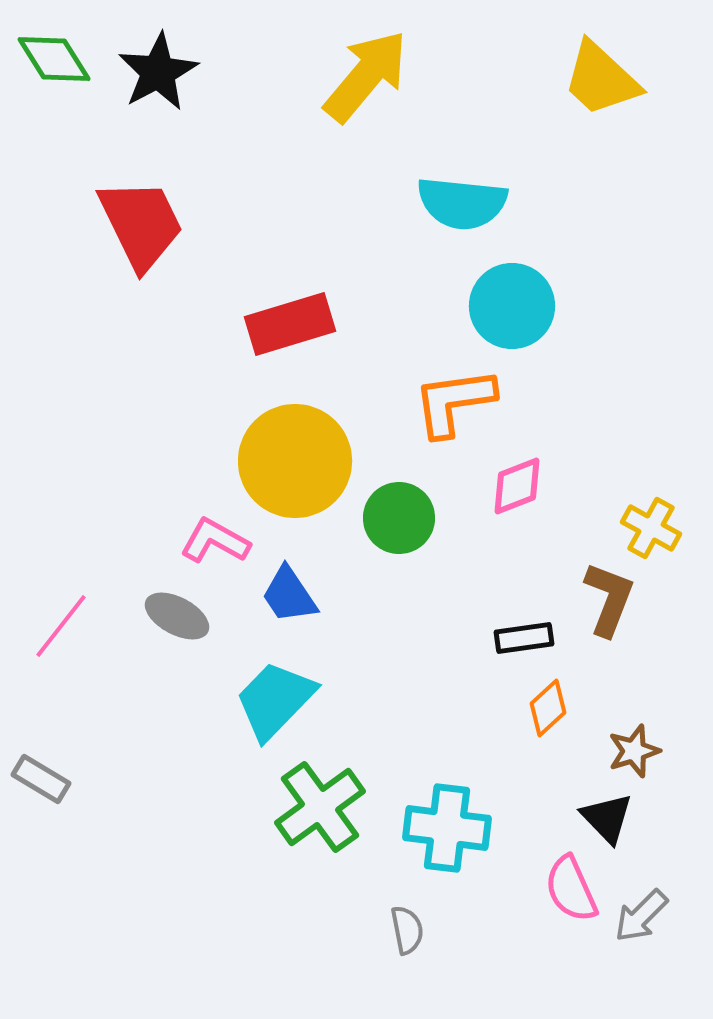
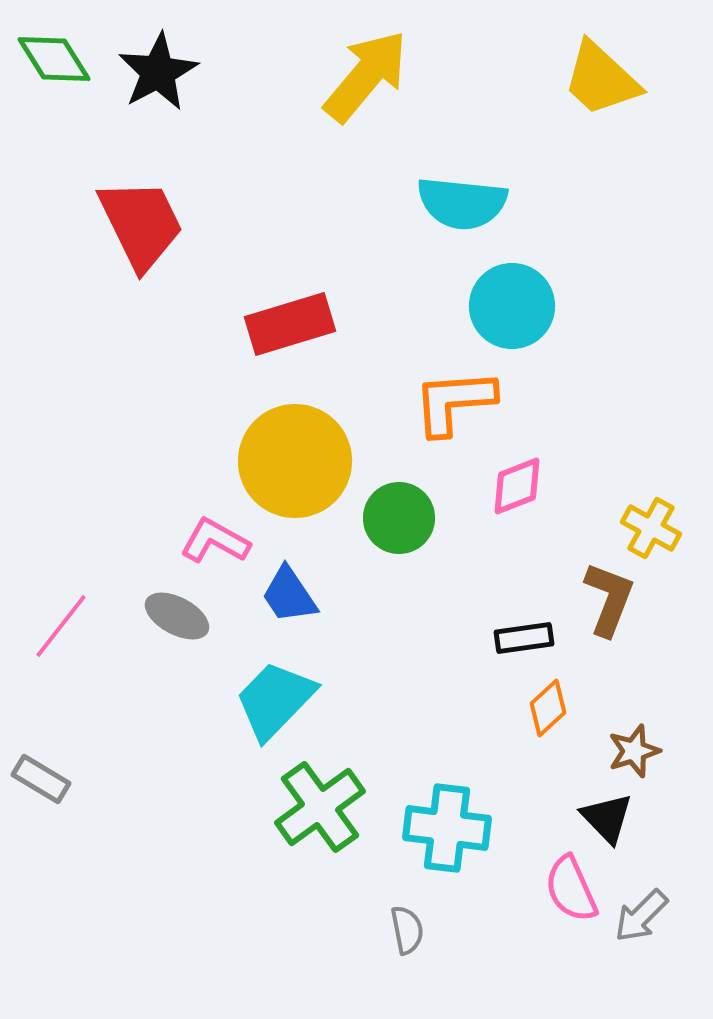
orange L-shape: rotated 4 degrees clockwise
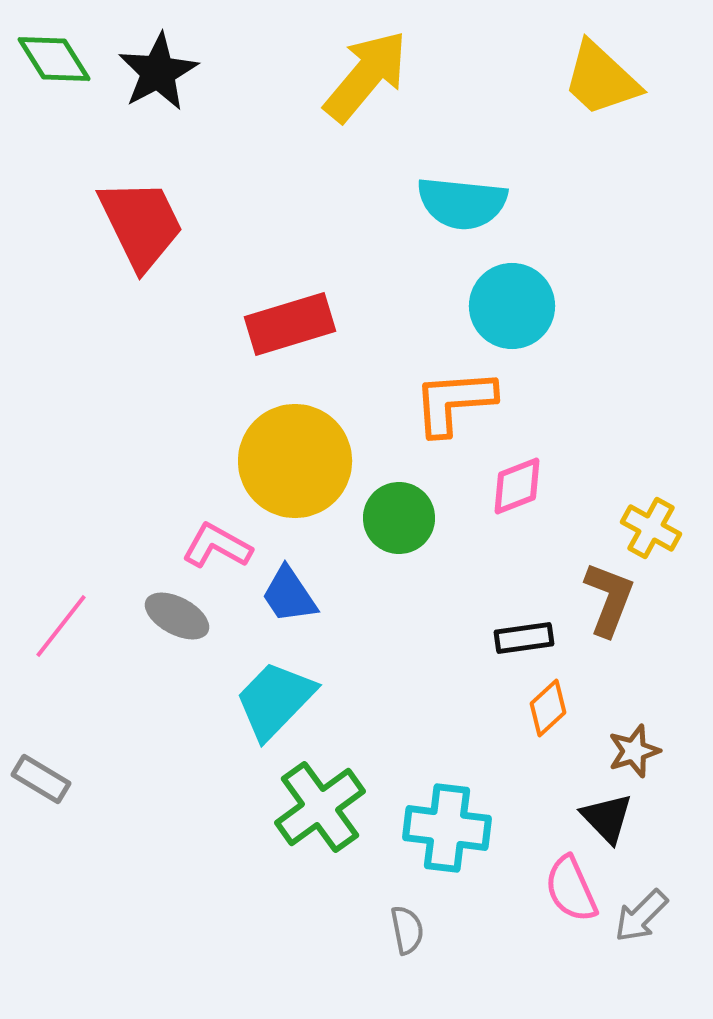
pink L-shape: moved 2 px right, 5 px down
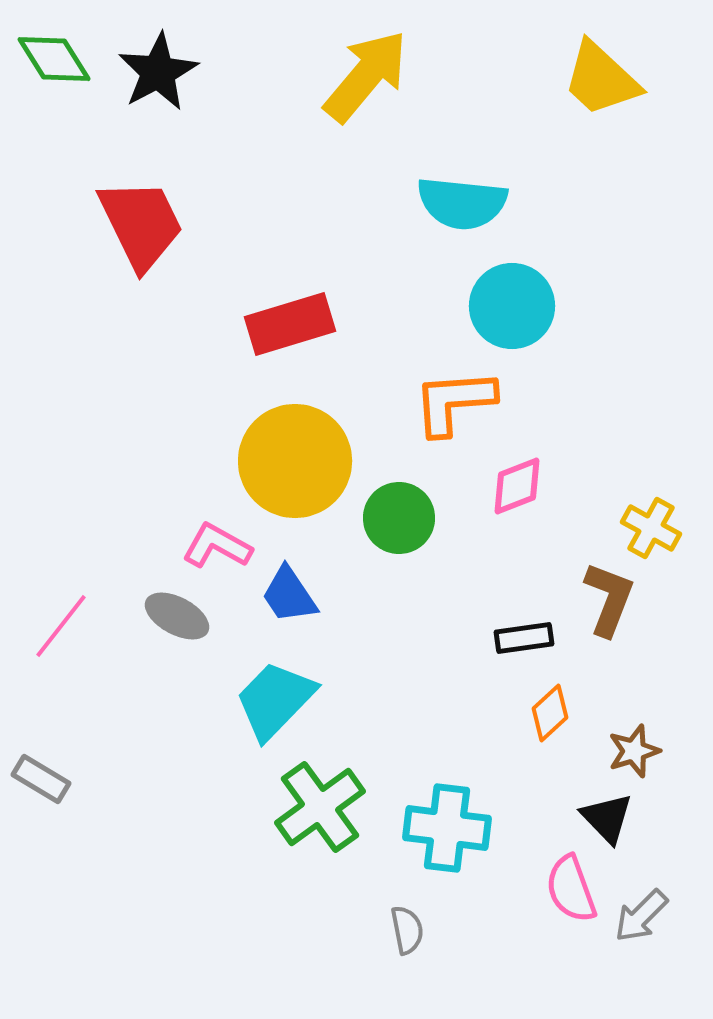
orange diamond: moved 2 px right, 5 px down
pink semicircle: rotated 4 degrees clockwise
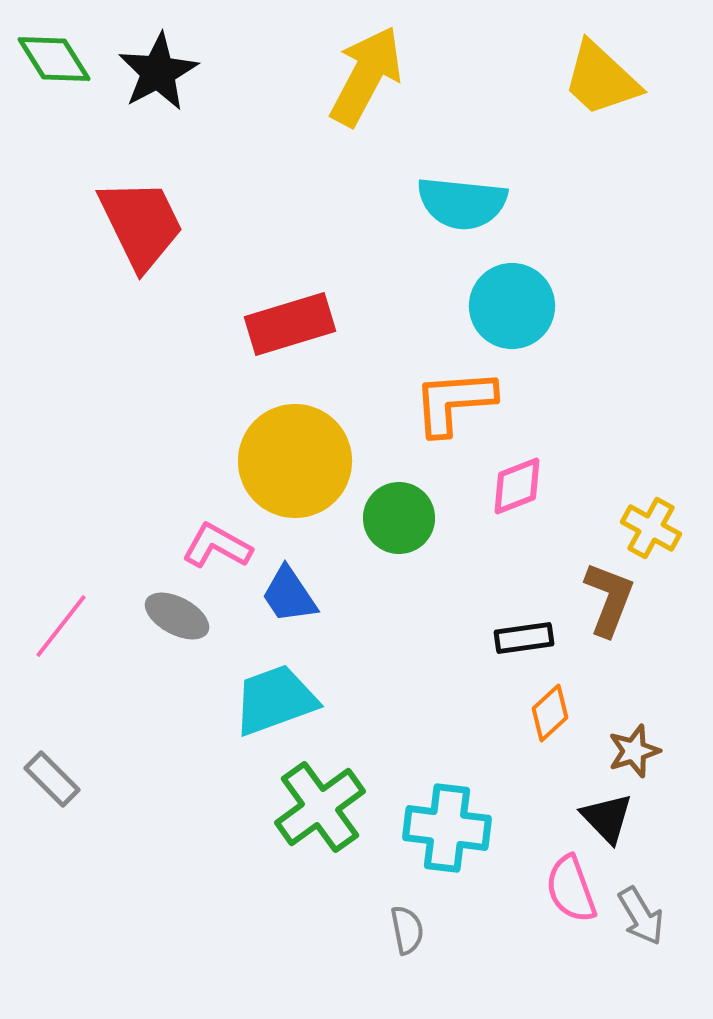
yellow arrow: rotated 12 degrees counterclockwise
cyan trapezoid: rotated 26 degrees clockwise
gray rectangle: moved 11 px right; rotated 14 degrees clockwise
gray arrow: rotated 76 degrees counterclockwise
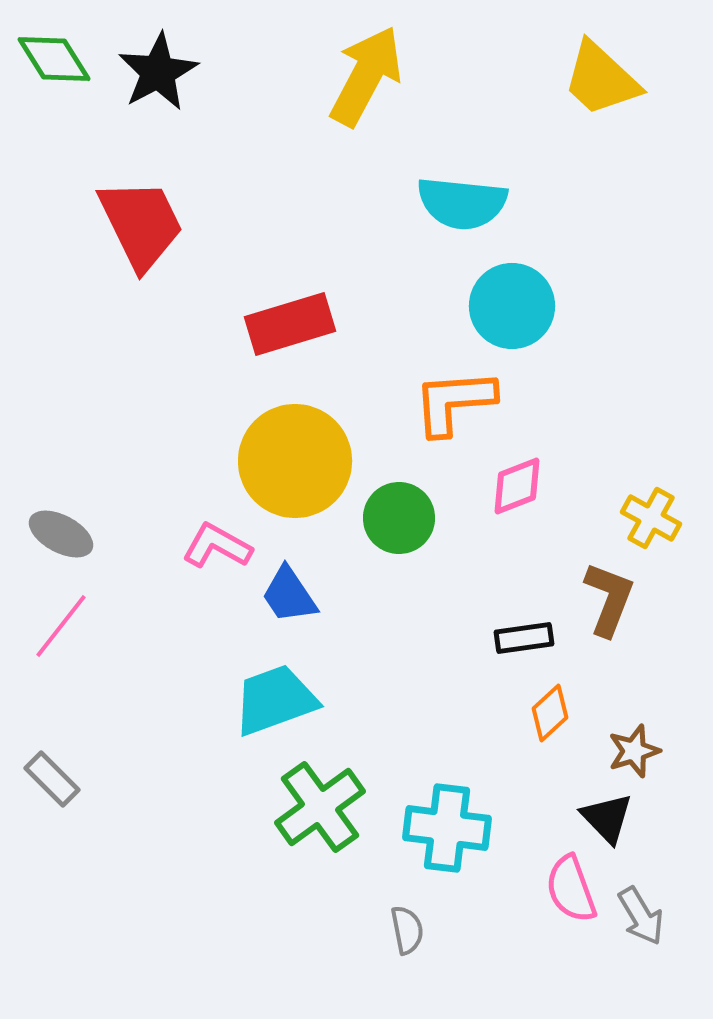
yellow cross: moved 10 px up
gray ellipse: moved 116 px left, 82 px up
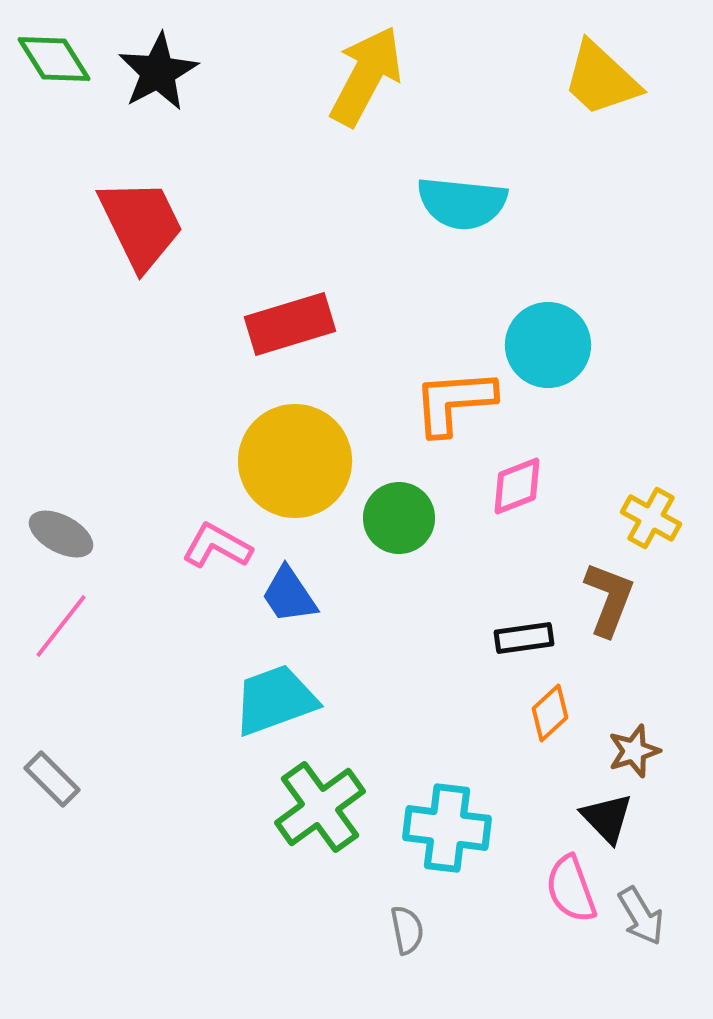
cyan circle: moved 36 px right, 39 px down
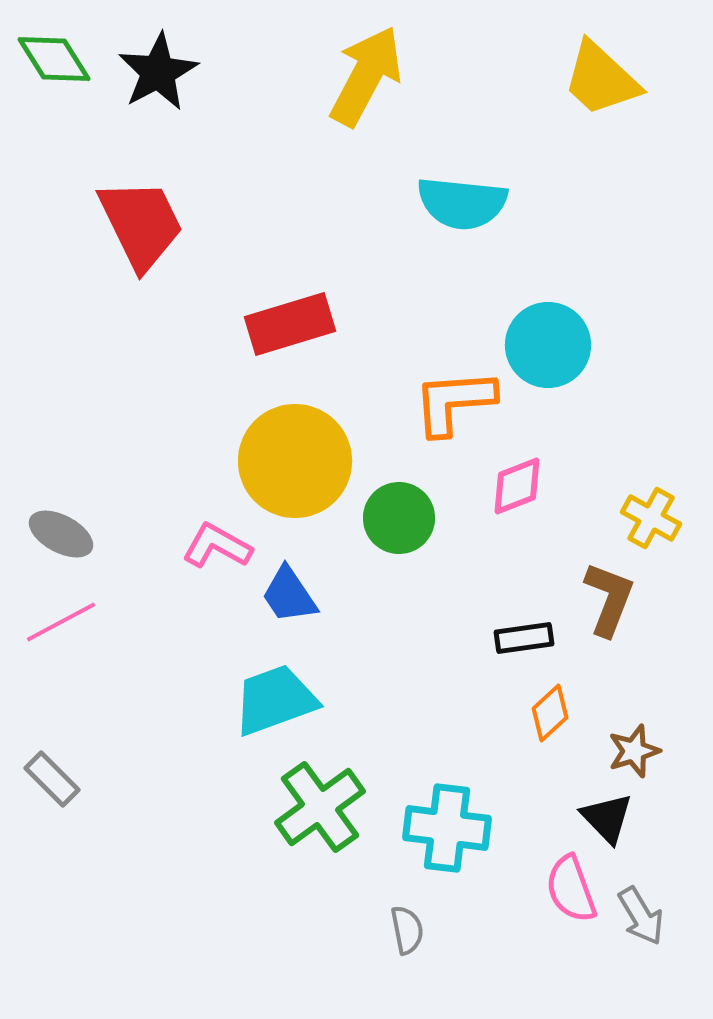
pink line: moved 4 px up; rotated 24 degrees clockwise
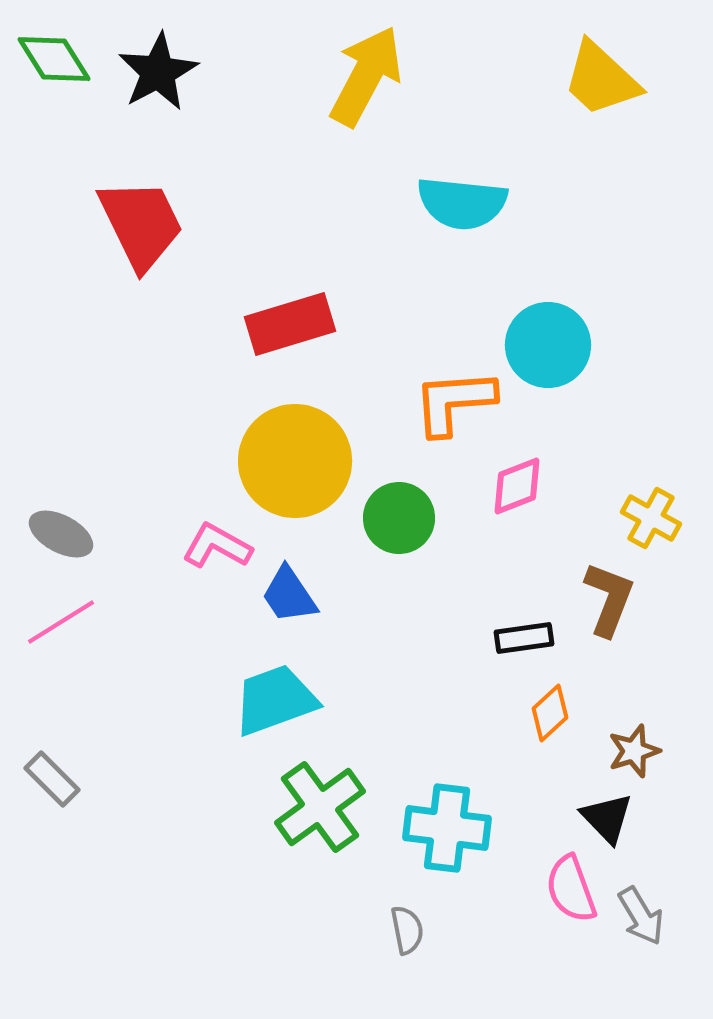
pink line: rotated 4 degrees counterclockwise
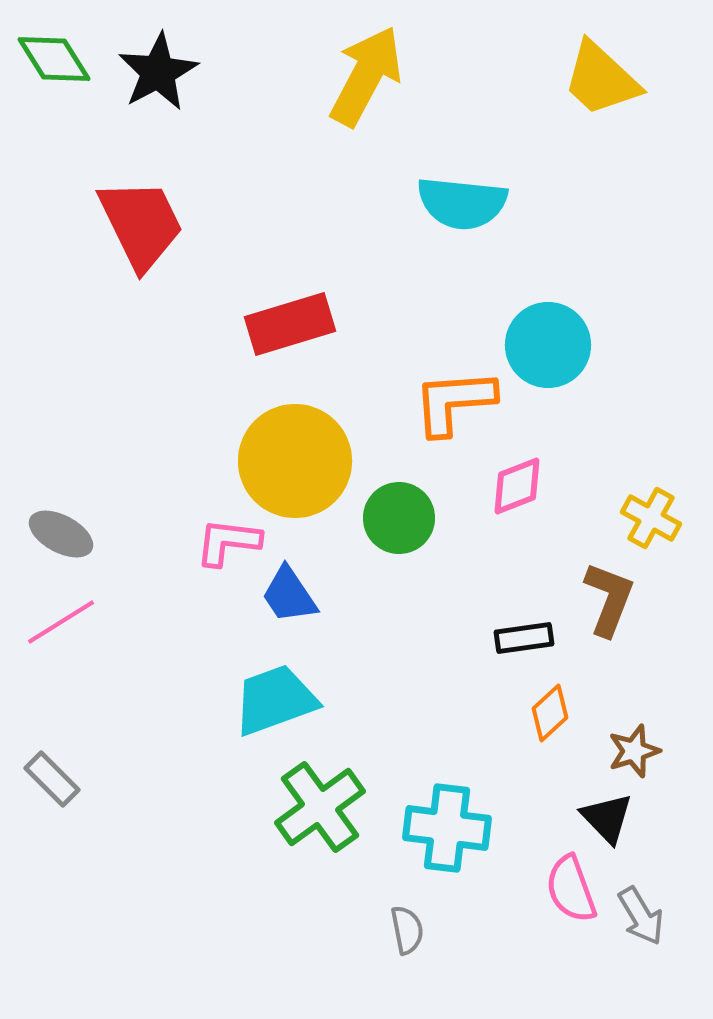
pink L-shape: moved 11 px right, 4 px up; rotated 22 degrees counterclockwise
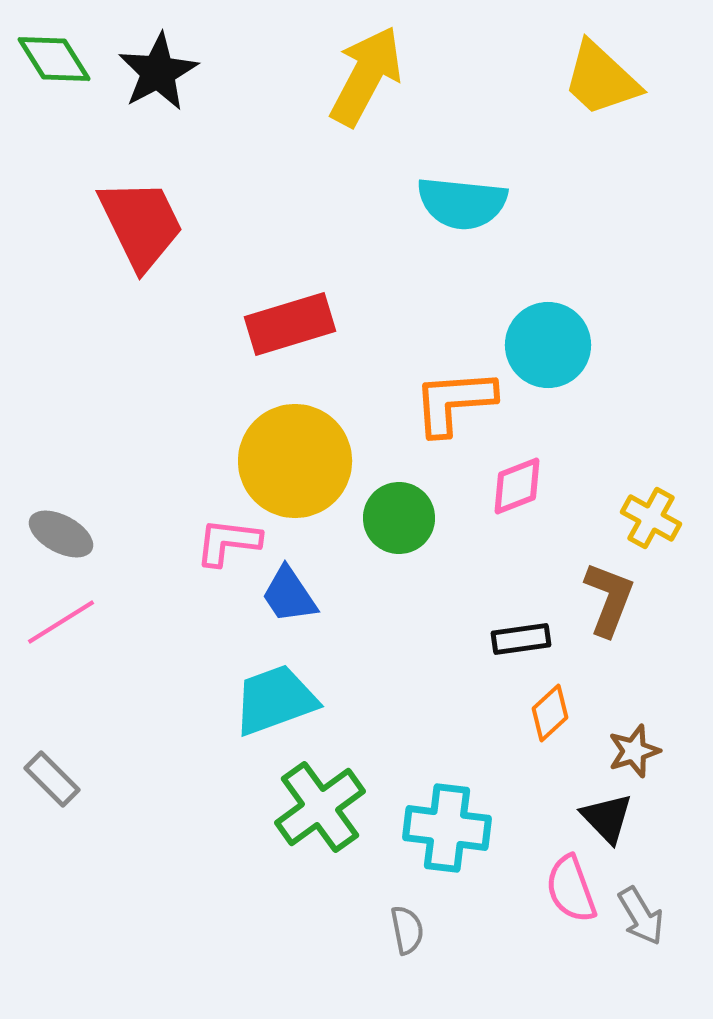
black rectangle: moved 3 px left, 1 px down
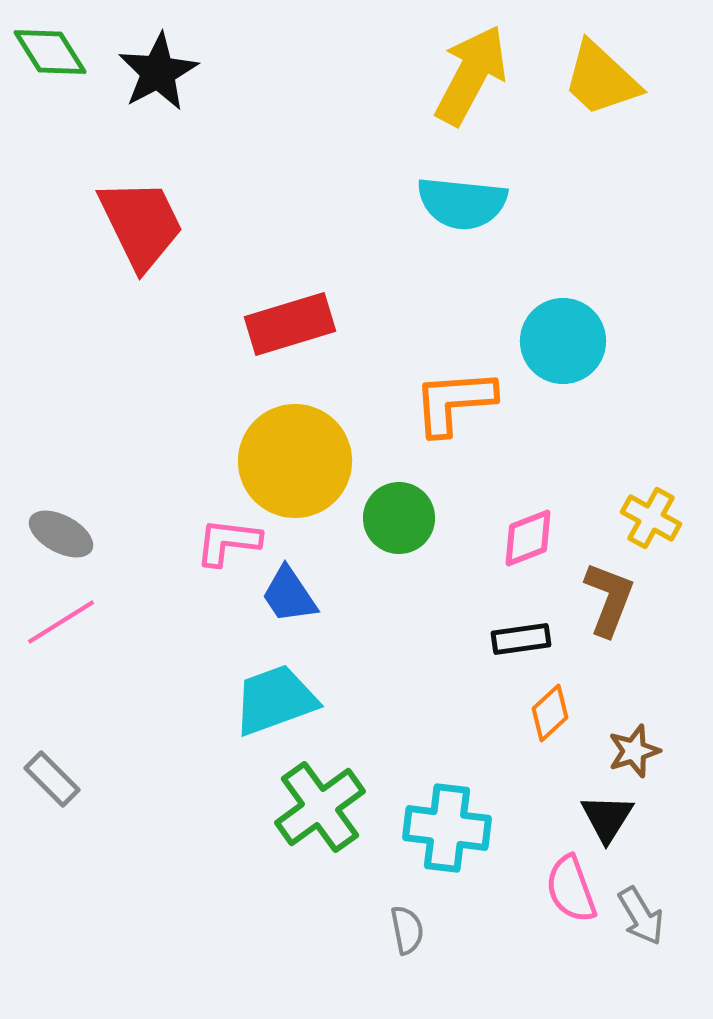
green diamond: moved 4 px left, 7 px up
yellow arrow: moved 105 px right, 1 px up
cyan circle: moved 15 px right, 4 px up
pink diamond: moved 11 px right, 52 px down
black triangle: rotated 16 degrees clockwise
